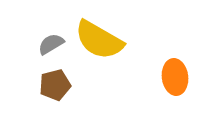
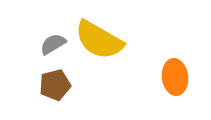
gray semicircle: moved 2 px right
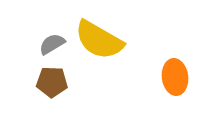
gray semicircle: moved 1 px left
brown pentagon: moved 3 px left, 3 px up; rotated 16 degrees clockwise
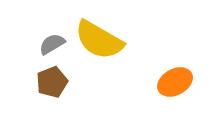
orange ellipse: moved 5 px down; rotated 68 degrees clockwise
brown pentagon: rotated 24 degrees counterclockwise
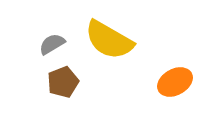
yellow semicircle: moved 10 px right
brown pentagon: moved 11 px right
